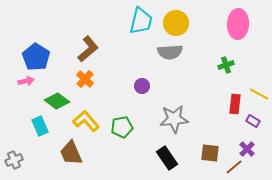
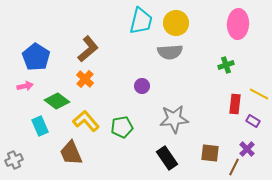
pink arrow: moved 1 px left, 5 px down
brown line: rotated 24 degrees counterclockwise
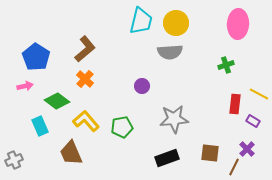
brown L-shape: moved 3 px left
black rectangle: rotated 75 degrees counterclockwise
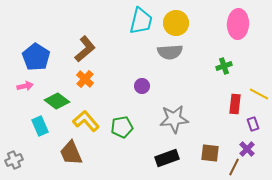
green cross: moved 2 px left, 1 px down
purple rectangle: moved 3 px down; rotated 40 degrees clockwise
